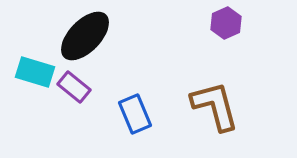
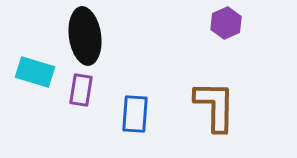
black ellipse: rotated 52 degrees counterclockwise
purple rectangle: moved 7 px right, 3 px down; rotated 60 degrees clockwise
brown L-shape: rotated 16 degrees clockwise
blue rectangle: rotated 27 degrees clockwise
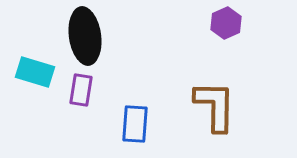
blue rectangle: moved 10 px down
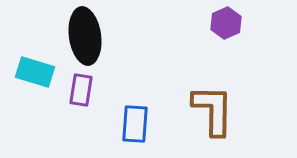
brown L-shape: moved 2 px left, 4 px down
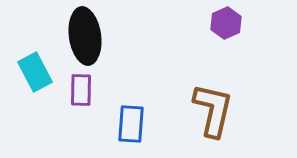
cyan rectangle: rotated 45 degrees clockwise
purple rectangle: rotated 8 degrees counterclockwise
brown L-shape: rotated 12 degrees clockwise
blue rectangle: moved 4 px left
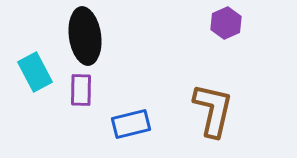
blue rectangle: rotated 72 degrees clockwise
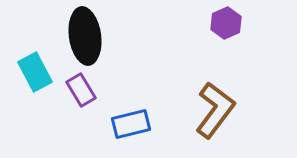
purple rectangle: rotated 32 degrees counterclockwise
brown L-shape: moved 2 px right; rotated 24 degrees clockwise
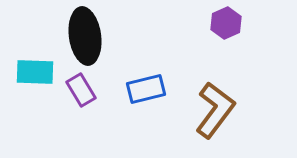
cyan rectangle: rotated 60 degrees counterclockwise
blue rectangle: moved 15 px right, 35 px up
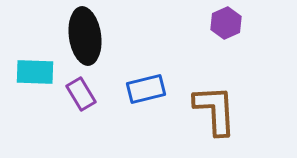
purple rectangle: moved 4 px down
brown L-shape: rotated 40 degrees counterclockwise
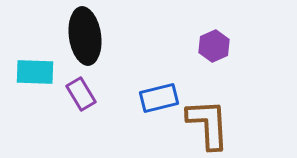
purple hexagon: moved 12 px left, 23 px down
blue rectangle: moved 13 px right, 9 px down
brown L-shape: moved 7 px left, 14 px down
